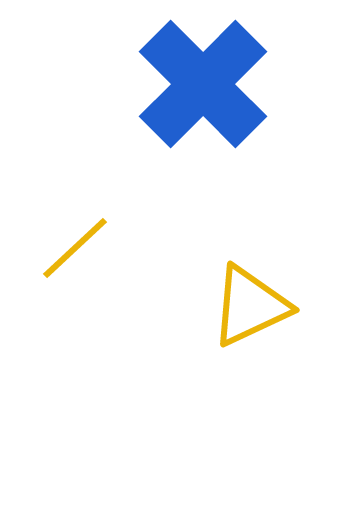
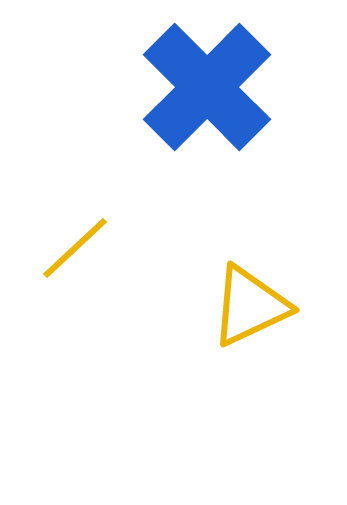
blue cross: moved 4 px right, 3 px down
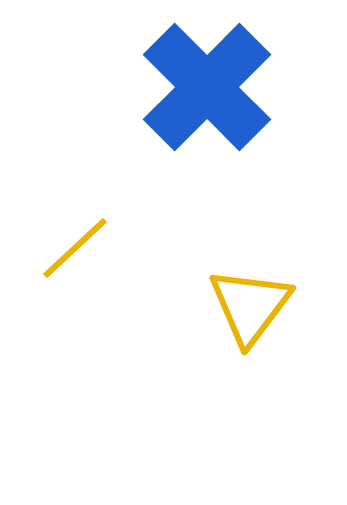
yellow triangle: rotated 28 degrees counterclockwise
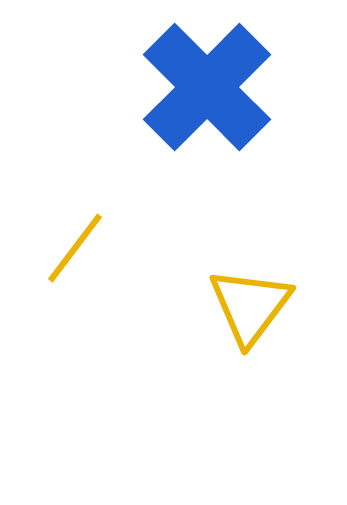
yellow line: rotated 10 degrees counterclockwise
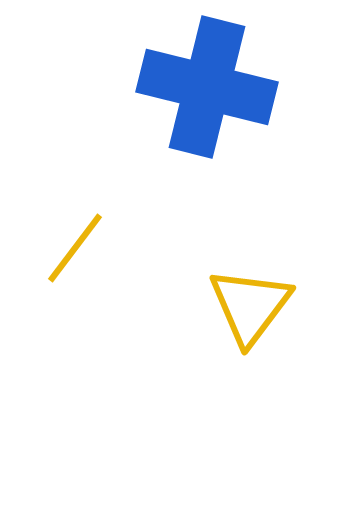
blue cross: rotated 31 degrees counterclockwise
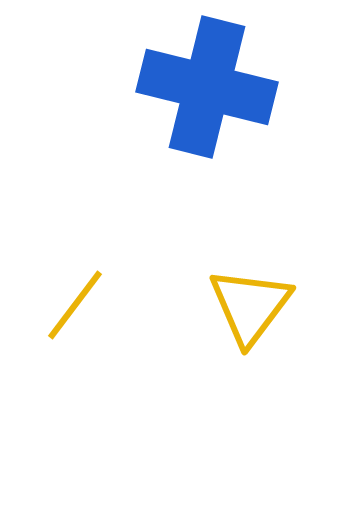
yellow line: moved 57 px down
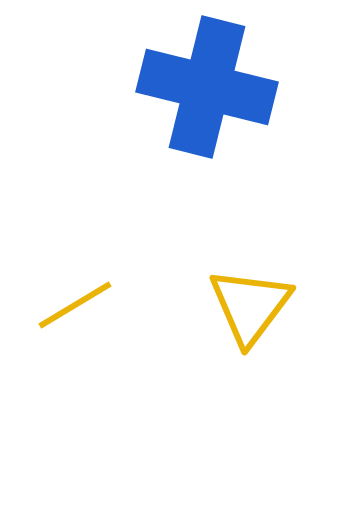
yellow line: rotated 22 degrees clockwise
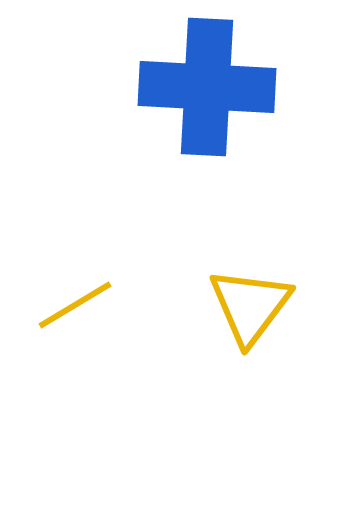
blue cross: rotated 11 degrees counterclockwise
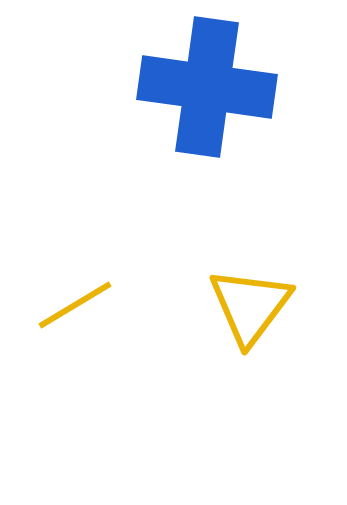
blue cross: rotated 5 degrees clockwise
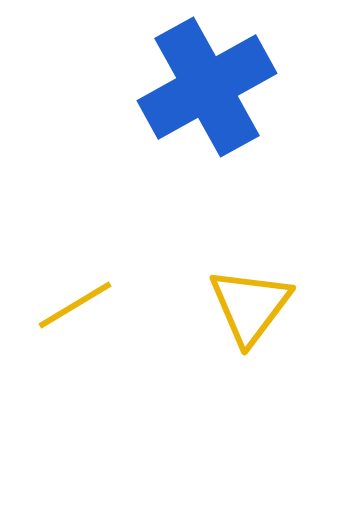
blue cross: rotated 37 degrees counterclockwise
